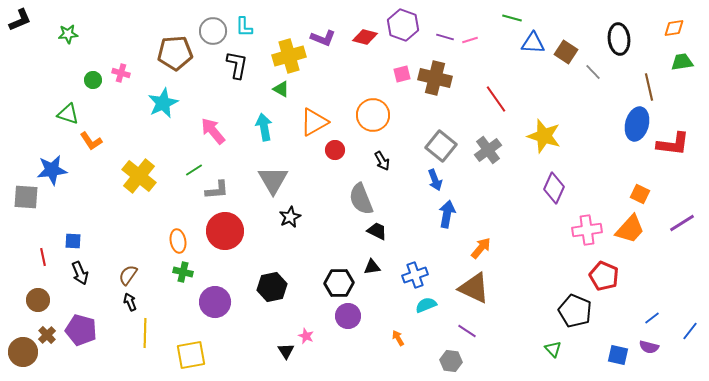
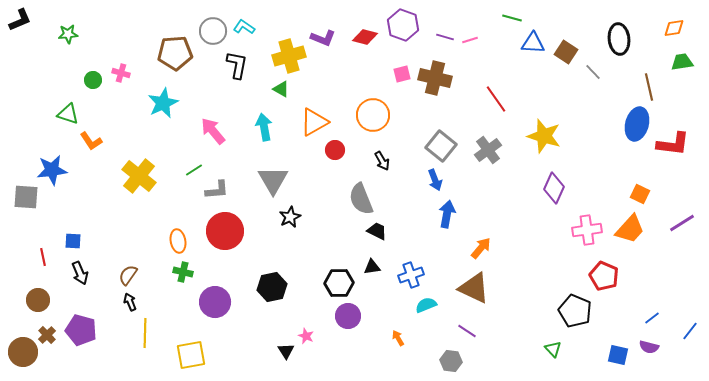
cyan L-shape at (244, 27): rotated 125 degrees clockwise
blue cross at (415, 275): moved 4 px left
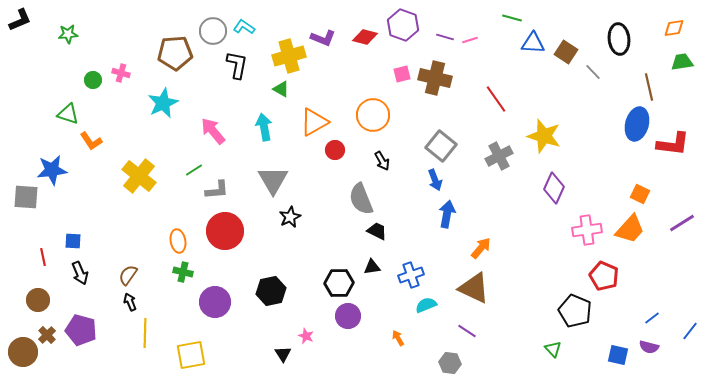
gray cross at (488, 150): moved 11 px right, 6 px down; rotated 8 degrees clockwise
black hexagon at (272, 287): moved 1 px left, 4 px down
black triangle at (286, 351): moved 3 px left, 3 px down
gray hexagon at (451, 361): moved 1 px left, 2 px down
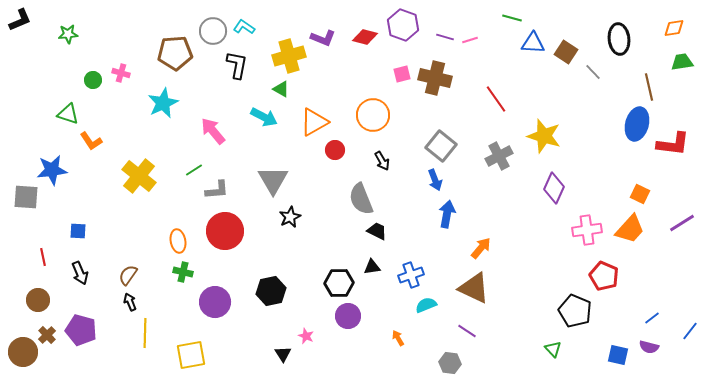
cyan arrow at (264, 127): moved 10 px up; rotated 128 degrees clockwise
blue square at (73, 241): moved 5 px right, 10 px up
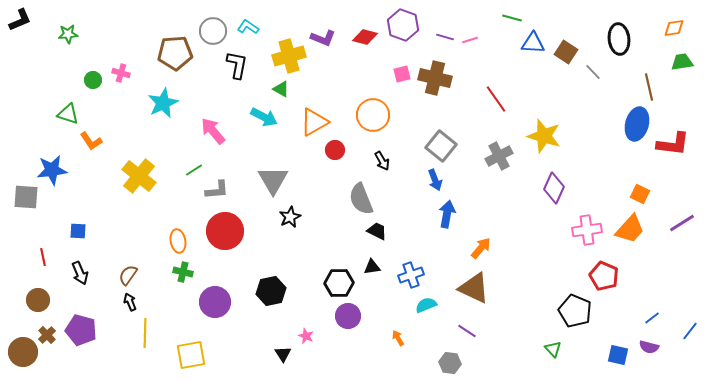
cyan L-shape at (244, 27): moved 4 px right
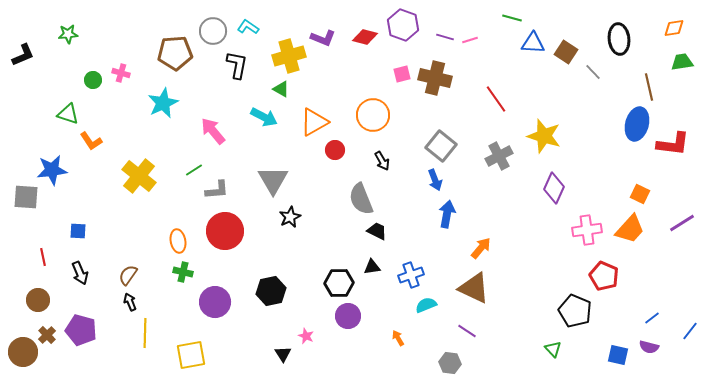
black L-shape at (20, 20): moved 3 px right, 35 px down
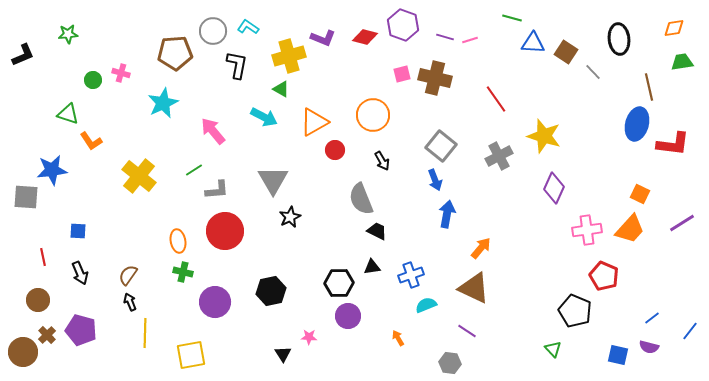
pink star at (306, 336): moved 3 px right, 1 px down; rotated 21 degrees counterclockwise
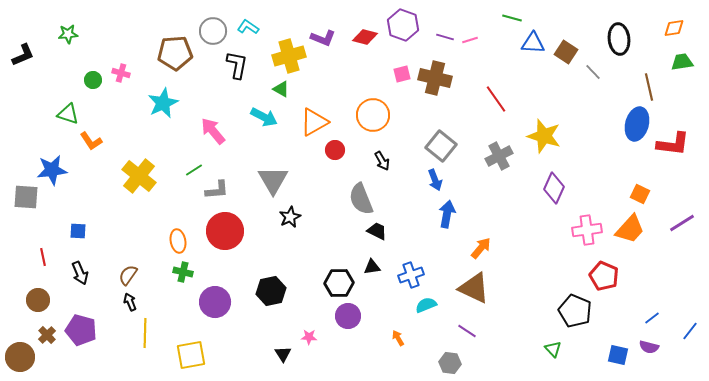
brown circle at (23, 352): moved 3 px left, 5 px down
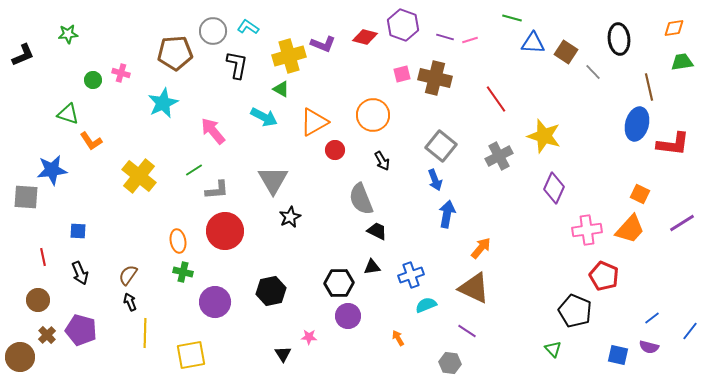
purple L-shape at (323, 38): moved 6 px down
